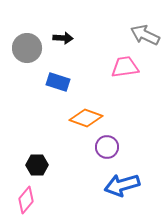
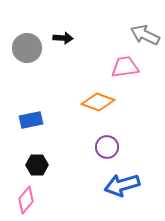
blue rectangle: moved 27 px left, 38 px down; rotated 30 degrees counterclockwise
orange diamond: moved 12 px right, 16 px up
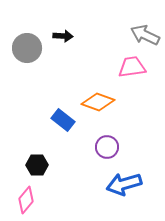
black arrow: moved 2 px up
pink trapezoid: moved 7 px right
blue rectangle: moved 32 px right; rotated 50 degrees clockwise
blue arrow: moved 2 px right, 1 px up
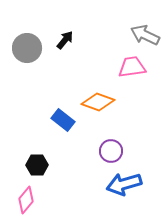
black arrow: moved 2 px right, 4 px down; rotated 54 degrees counterclockwise
purple circle: moved 4 px right, 4 px down
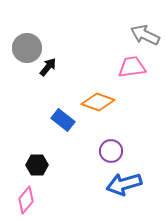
black arrow: moved 17 px left, 27 px down
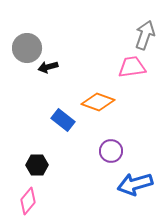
gray arrow: rotated 84 degrees clockwise
black arrow: rotated 144 degrees counterclockwise
blue arrow: moved 11 px right
pink diamond: moved 2 px right, 1 px down
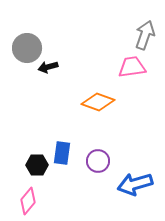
blue rectangle: moved 1 px left, 33 px down; rotated 60 degrees clockwise
purple circle: moved 13 px left, 10 px down
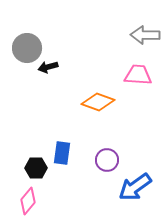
gray arrow: rotated 108 degrees counterclockwise
pink trapezoid: moved 6 px right, 8 px down; rotated 12 degrees clockwise
purple circle: moved 9 px right, 1 px up
black hexagon: moved 1 px left, 3 px down
blue arrow: moved 3 px down; rotated 20 degrees counterclockwise
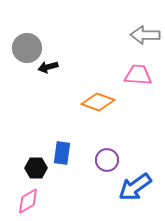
pink diamond: rotated 20 degrees clockwise
